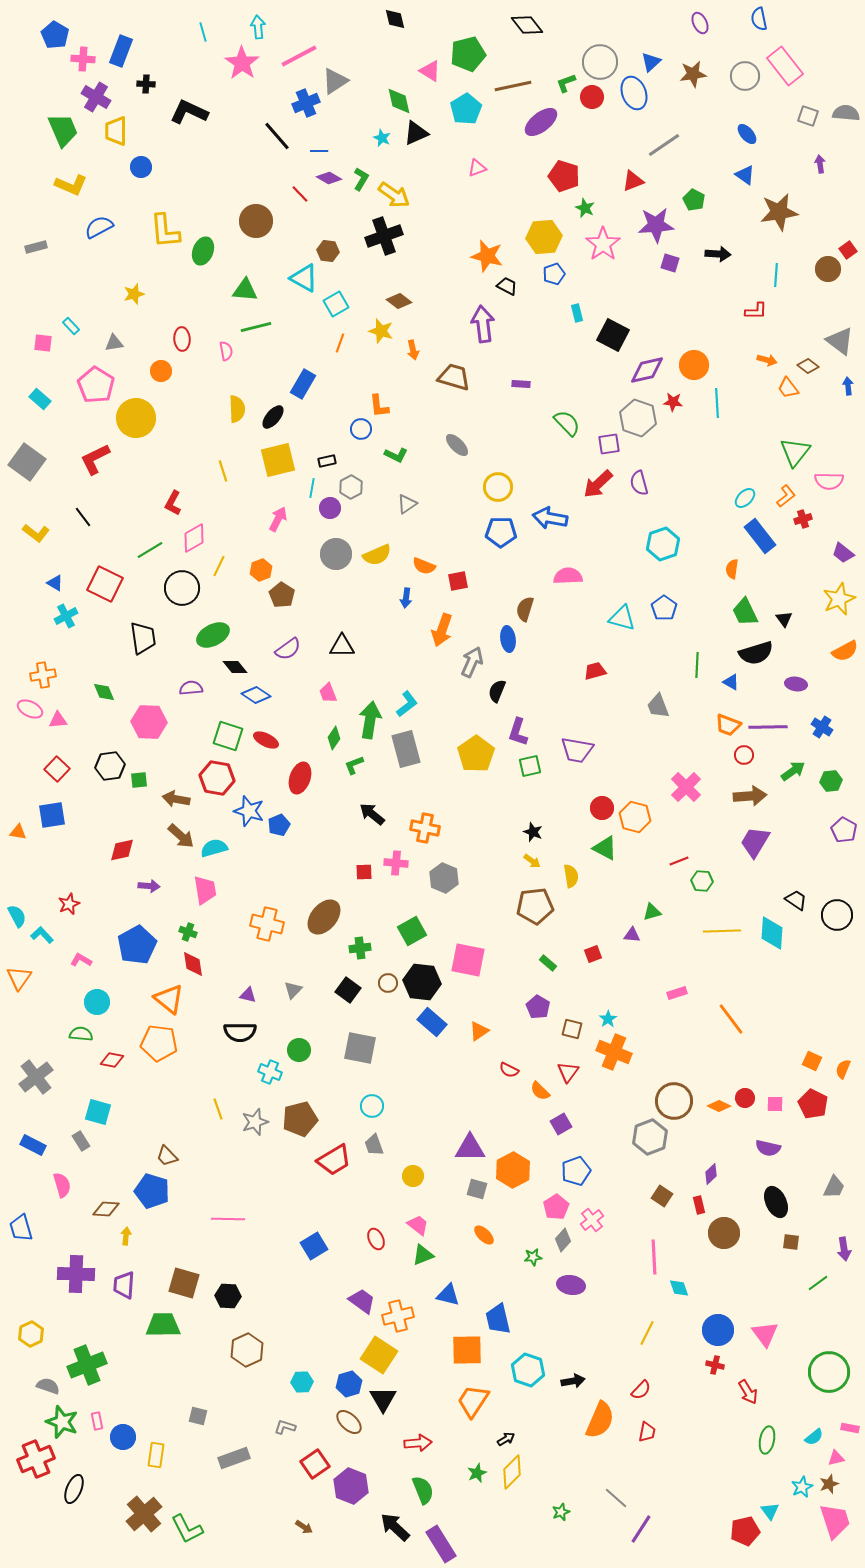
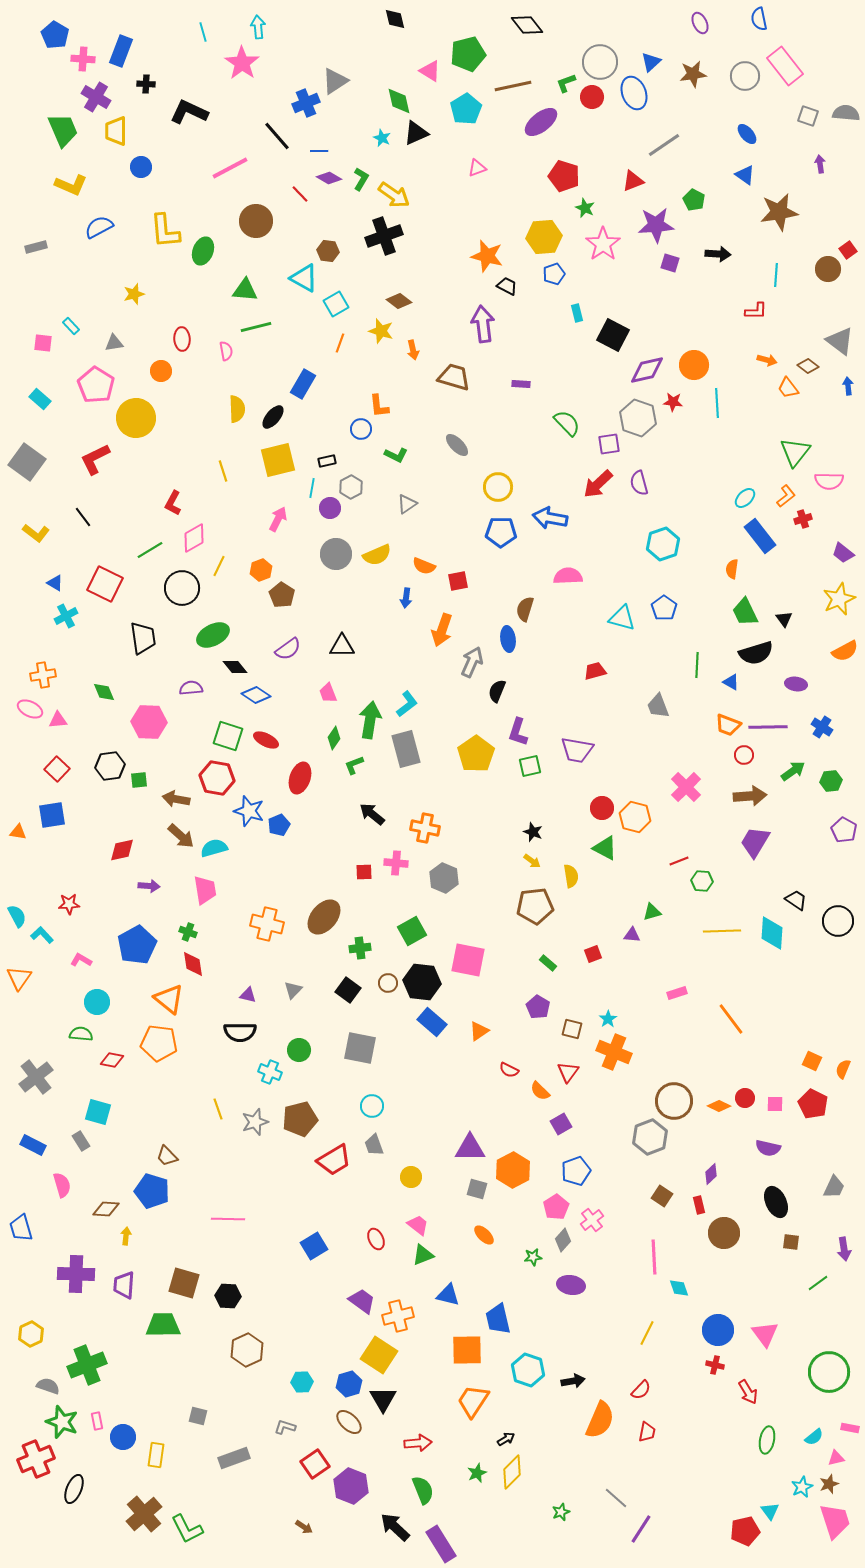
pink line at (299, 56): moved 69 px left, 112 px down
red star at (69, 904): rotated 20 degrees clockwise
black circle at (837, 915): moved 1 px right, 6 px down
yellow circle at (413, 1176): moved 2 px left, 1 px down
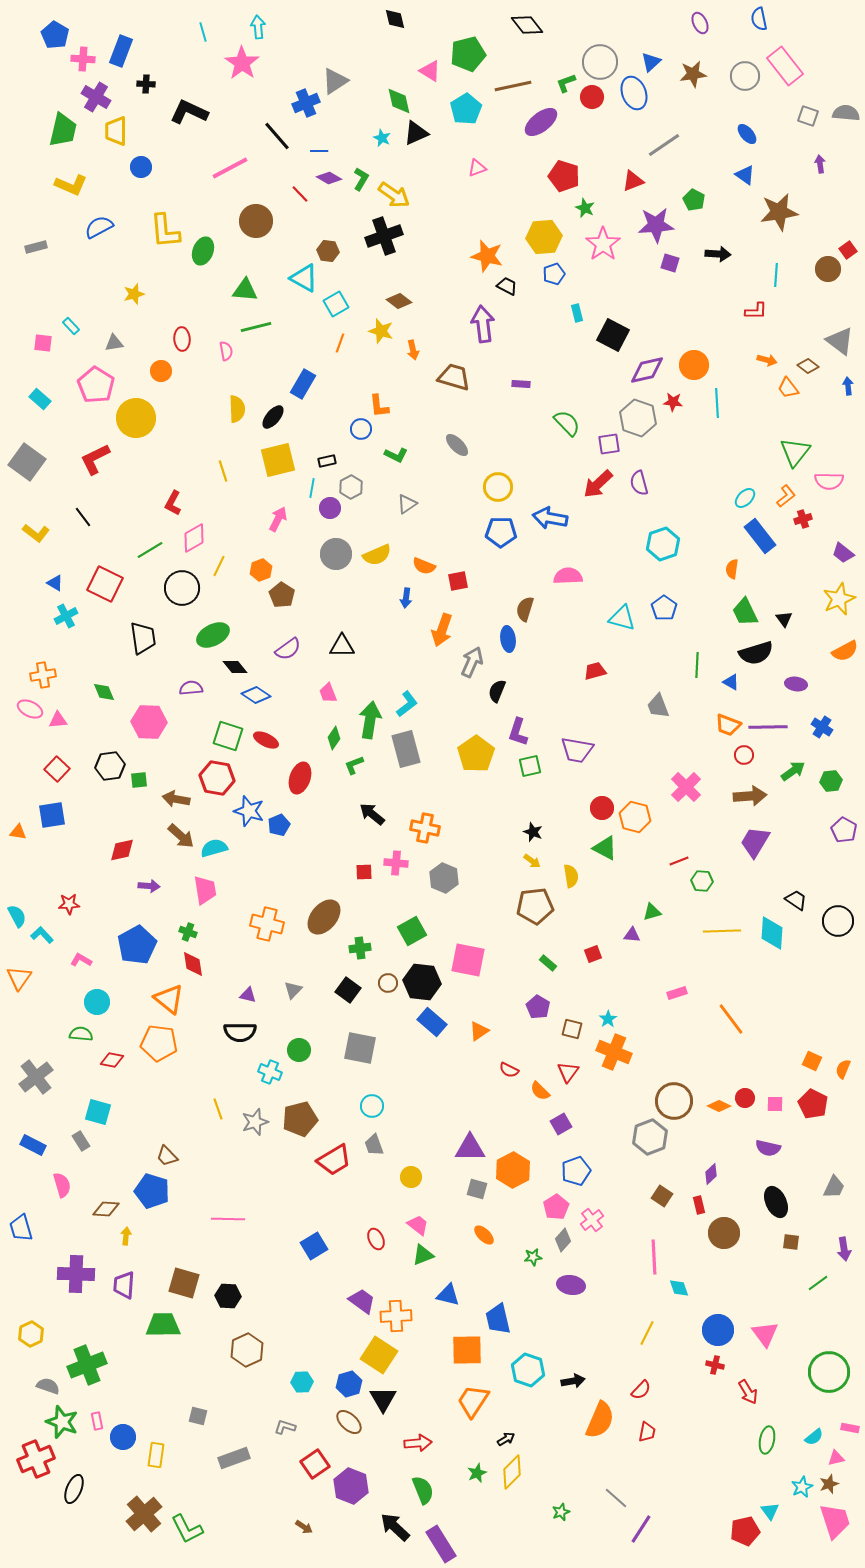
green trapezoid at (63, 130): rotated 36 degrees clockwise
orange cross at (398, 1316): moved 2 px left; rotated 12 degrees clockwise
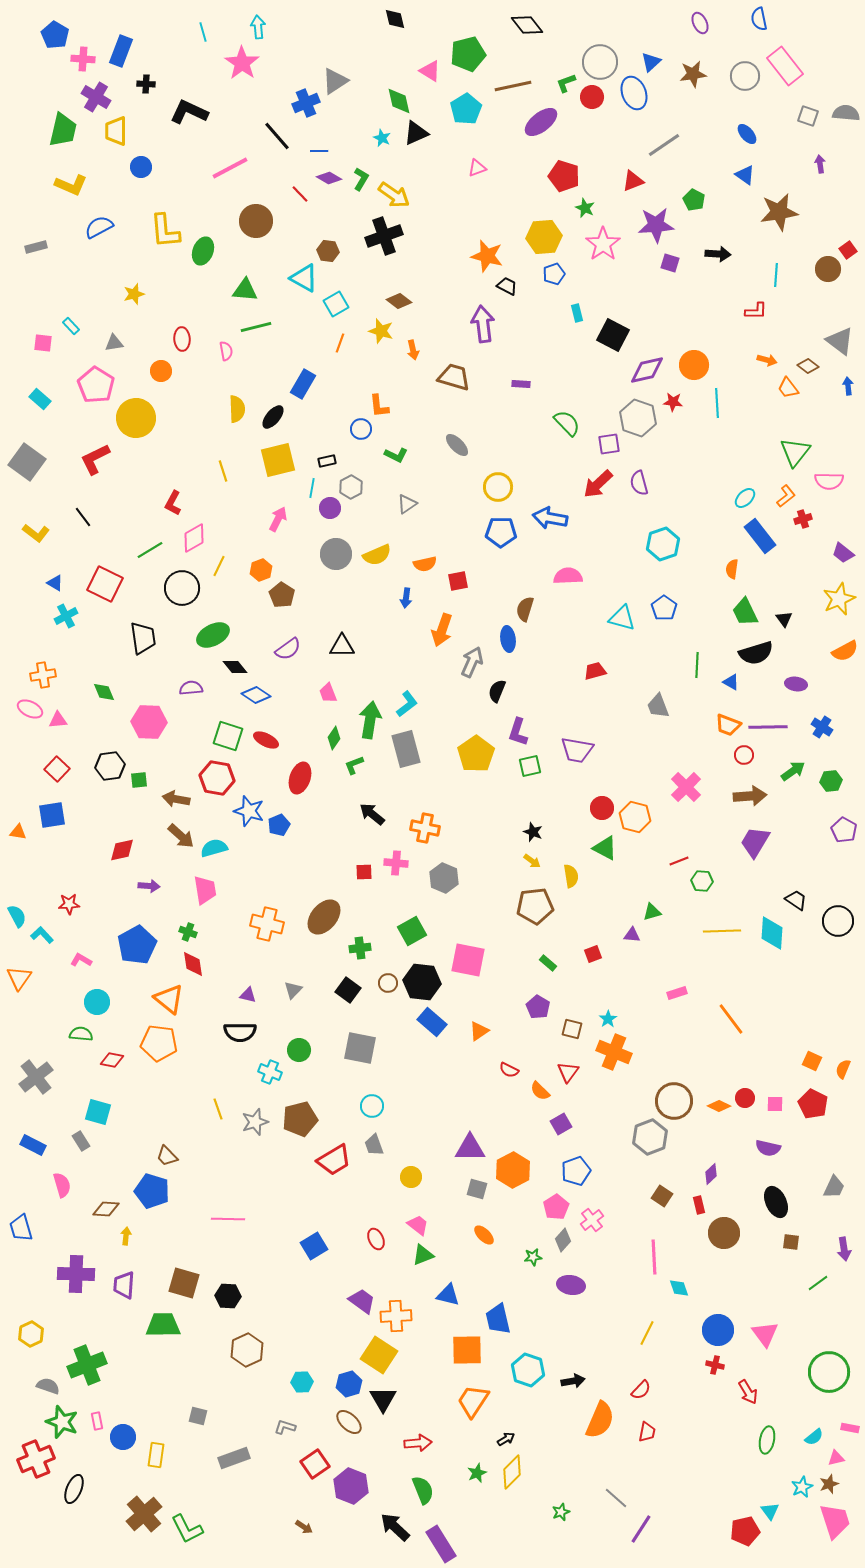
orange semicircle at (424, 566): moved 1 px right, 2 px up; rotated 35 degrees counterclockwise
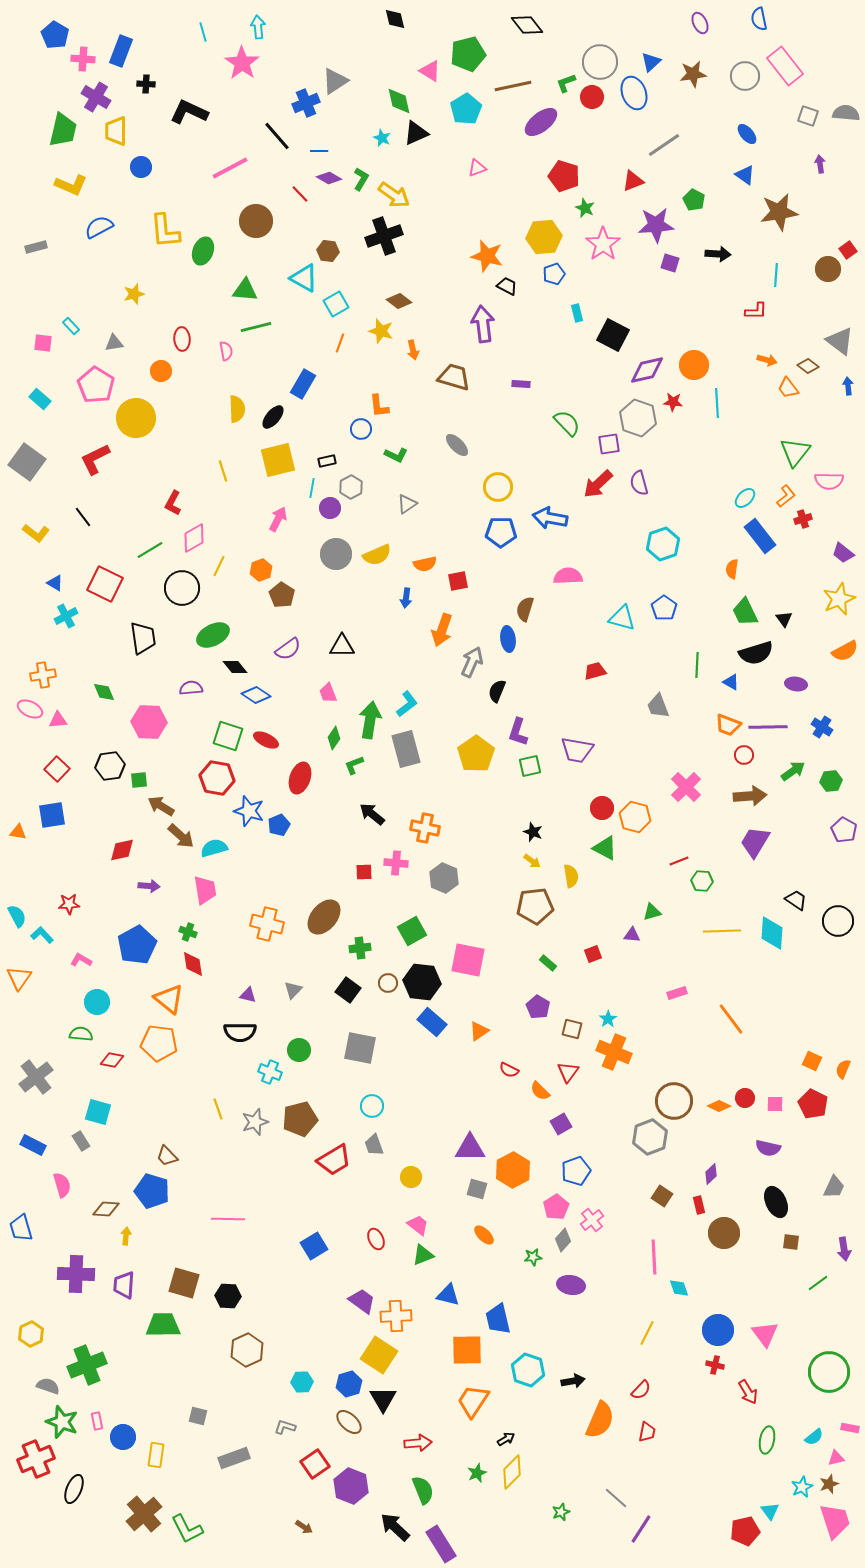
brown arrow at (176, 799): moved 15 px left, 7 px down; rotated 20 degrees clockwise
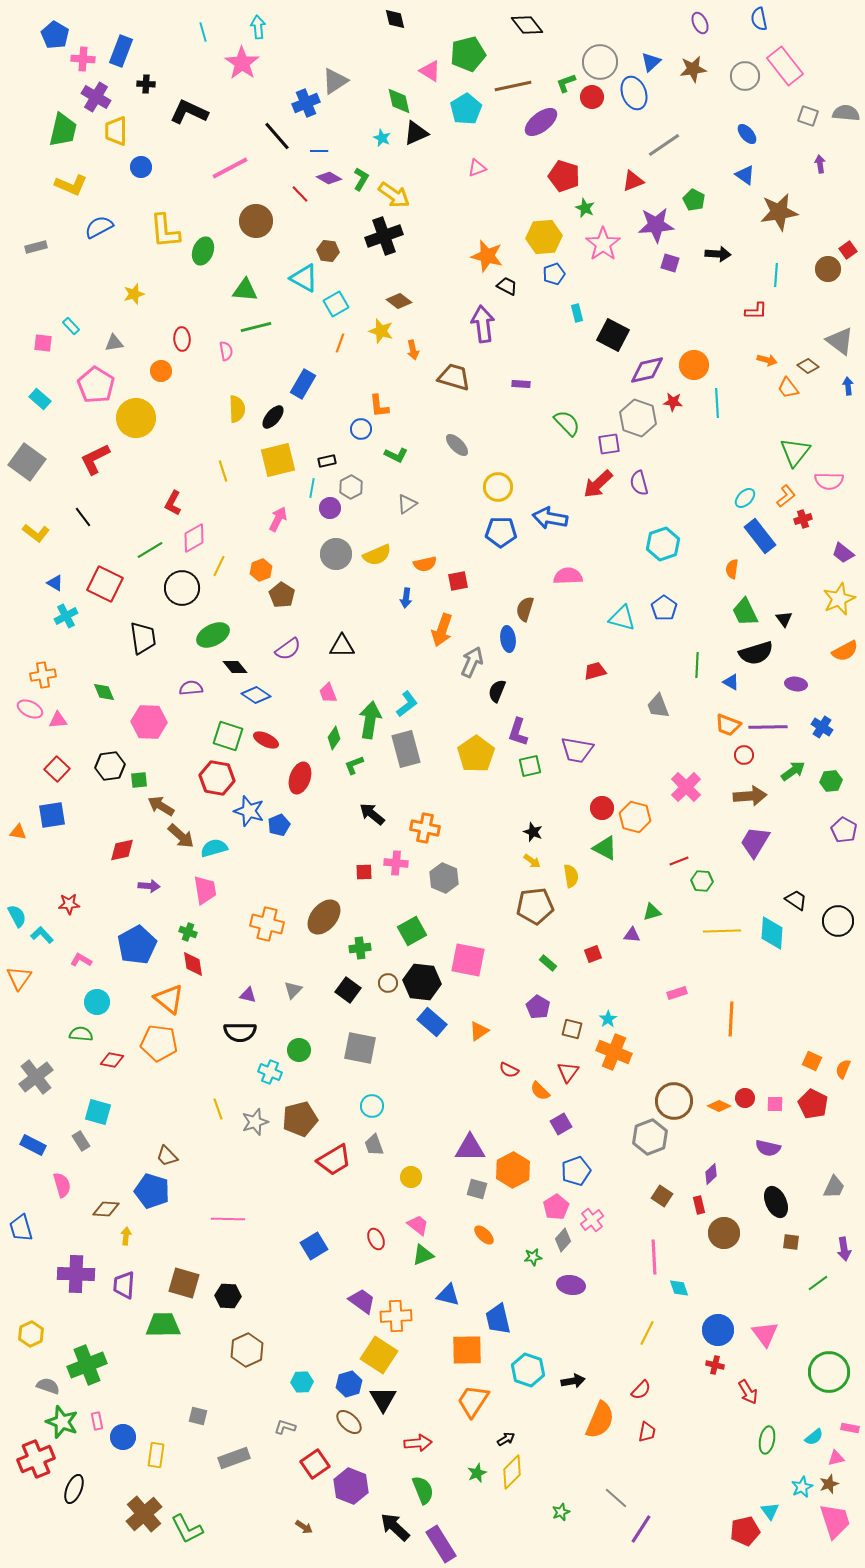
brown star at (693, 74): moved 5 px up
orange line at (731, 1019): rotated 40 degrees clockwise
